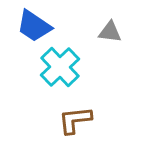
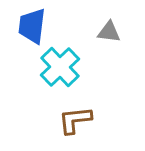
blue trapezoid: moved 2 px left; rotated 63 degrees clockwise
gray triangle: moved 1 px left
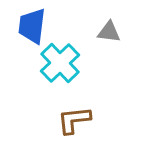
cyan cross: moved 4 px up
brown L-shape: moved 1 px left
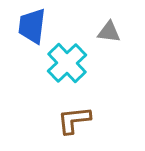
cyan cross: moved 7 px right
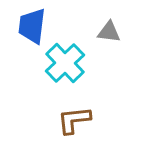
cyan cross: moved 2 px left
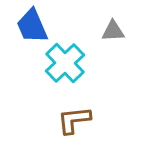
blue trapezoid: rotated 30 degrees counterclockwise
gray triangle: moved 4 px right, 1 px up; rotated 10 degrees counterclockwise
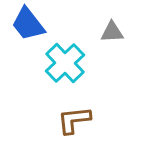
blue trapezoid: moved 4 px left, 2 px up; rotated 15 degrees counterclockwise
gray triangle: moved 1 px left, 1 px down
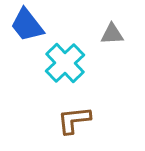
blue trapezoid: moved 1 px left, 1 px down
gray triangle: moved 2 px down
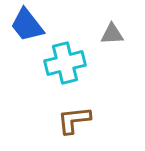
cyan cross: rotated 30 degrees clockwise
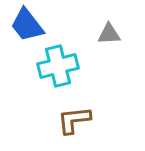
gray triangle: moved 3 px left
cyan cross: moved 7 px left, 3 px down
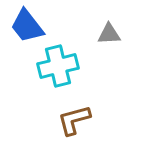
blue trapezoid: moved 1 px down
brown L-shape: rotated 9 degrees counterclockwise
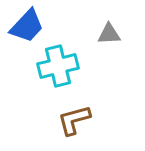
blue trapezoid: rotated 99 degrees counterclockwise
